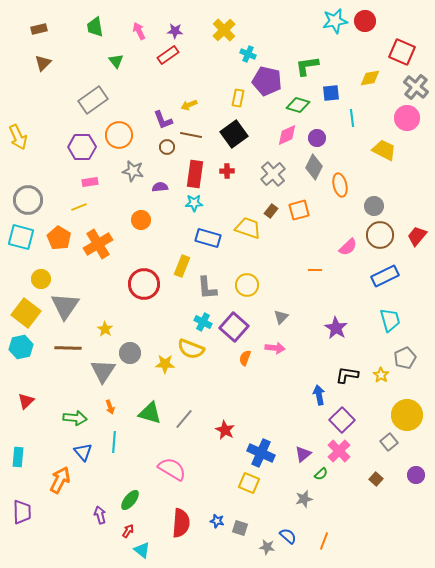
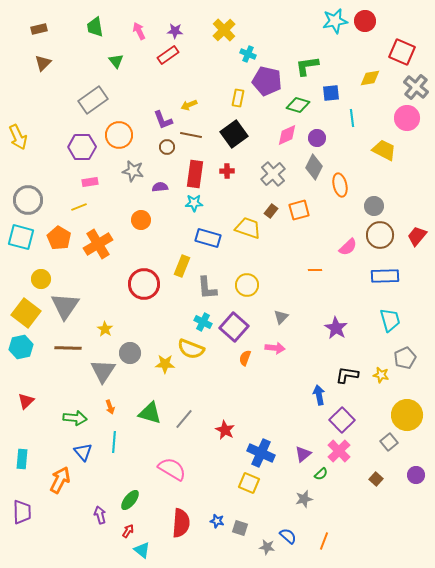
blue rectangle at (385, 276): rotated 24 degrees clockwise
yellow star at (381, 375): rotated 21 degrees counterclockwise
cyan rectangle at (18, 457): moved 4 px right, 2 px down
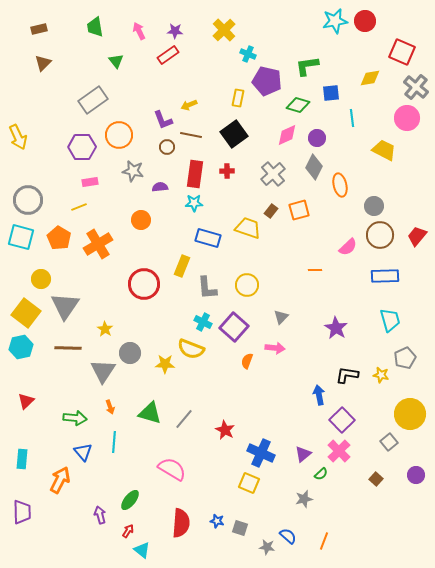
orange semicircle at (245, 358): moved 2 px right, 3 px down
yellow circle at (407, 415): moved 3 px right, 1 px up
